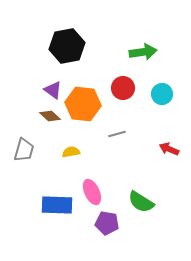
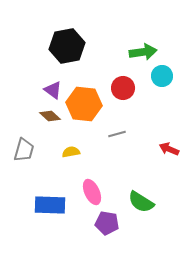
cyan circle: moved 18 px up
orange hexagon: moved 1 px right
blue rectangle: moved 7 px left
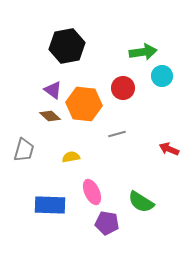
yellow semicircle: moved 5 px down
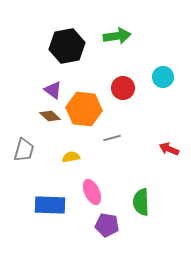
green arrow: moved 26 px left, 16 px up
cyan circle: moved 1 px right, 1 px down
orange hexagon: moved 5 px down
gray line: moved 5 px left, 4 px down
green semicircle: rotated 56 degrees clockwise
purple pentagon: moved 2 px down
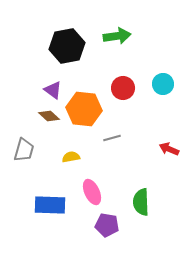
cyan circle: moved 7 px down
brown diamond: moved 1 px left
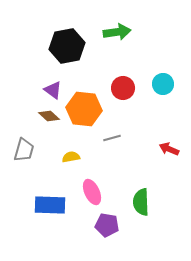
green arrow: moved 4 px up
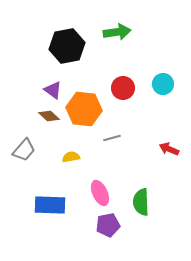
gray trapezoid: rotated 25 degrees clockwise
pink ellipse: moved 8 px right, 1 px down
purple pentagon: moved 1 px right; rotated 20 degrees counterclockwise
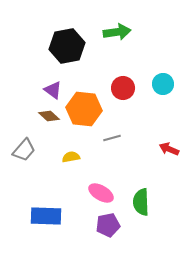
pink ellipse: moved 1 px right; rotated 35 degrees counterclockwise
blue rectangle: moved 4 px left, 11 px down
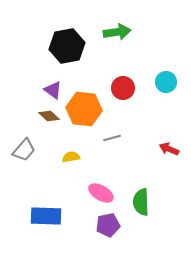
cyan circle: moved 3 px right, 2 px up
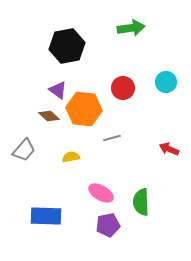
green arrow: moved 14 px right, 4 px up
purple triangle: moved 5 px right
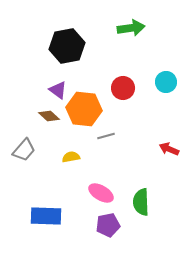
gray line: moved 6 px left, 2 px up
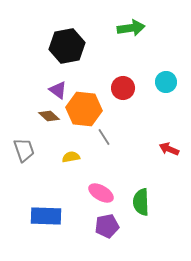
gray line: moved 2 px left, 1 px down; rotated 72 degrees clockwise
gray trapezoid: rotated 60 degrees counterclockwise
purple pentagon: moved 1 px left, 1 px down
